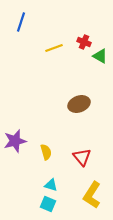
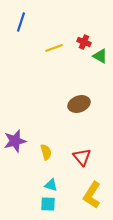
cyan square: rotated 21 degrees counterclockwise
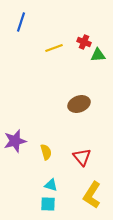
green triangle: moved 2 px left, 1 px up; rotated 35 degrees counterclockwise
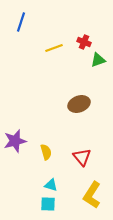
green triangle: moved 5 px down; rotated 14 degrees counterclockwise
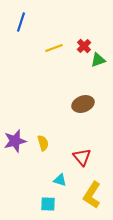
red cross: moved 4 px down; rotated 24 degrees clockwise
brown ellipse: moved 4 px right
yellow semicircle: moved 3 px left, 9 px up
cyan triangle: moved 9 px right, 5 px up
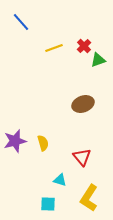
blue line: rotated 60 degrees counterclockwise
yellow L-shape: moved 3 px left, 3 px down
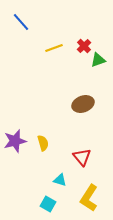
cyan square: rotated 28 degrees clockwise
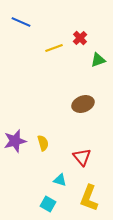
blue line: rotated 24 degrees counterclockwise
red cross: moved 4 px left, 8 px up
yellow L-shape: rotated 12 degrees counterclockwise
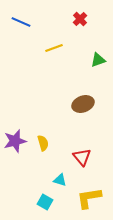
red cross: moved 19 px up
yellow L-shape: rotated 60 degrees clockwise
cyan square: moved 3 px left, 2 px up
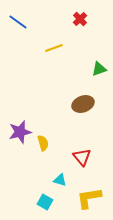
blue line: moved 3 px left; rotated 12 degrees clockwise
green triangle: moved 1 px right, 9 px down
purple star: moved 5 px right, 9 px up
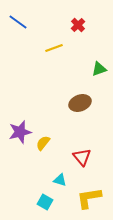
red cross: moved 2 px left, 6 px down
brown ellipse: moved 3 px left, 1 px up
yellow semicircle: rotated 126 degrees counterclockwise
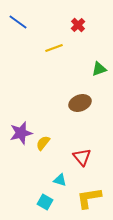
purple star: moved 1 px right, 1 px down
